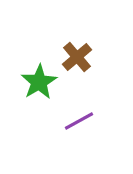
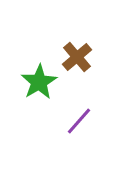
purple line: rotated 20 degrees counterclockwise
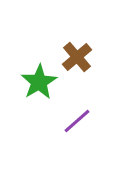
purple line: moved 2 px left; rotated 8 degrees clockwise
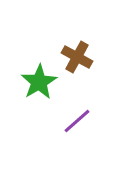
brown cross: rotated 20 degrees counterclockwise
